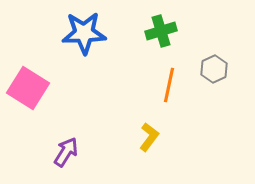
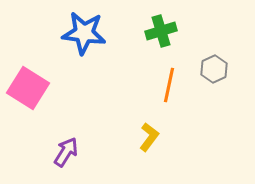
blue star: rotated 9 degrees clockwise
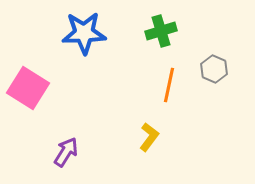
blue star: rotated 9 degrees counterclockwise
gray hexagon: rotated 12 degrees counterclockwise
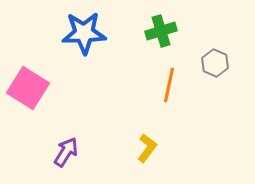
gray hexagon: moved 1 px right, 6 px up
yellow L-shape: moved 2 px left, 11 px down
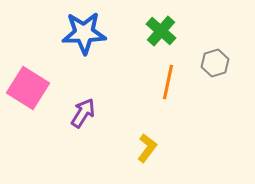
green cross: rotated 32 degrees counterclockwise
gray hexagon: rotated 20 degrees clockwise
orange line: moved 1 px left, 3 px up
purple arrow: moved 17 px right, 39 px up
